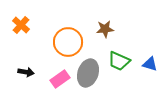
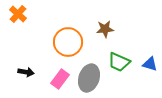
orange cross: moved 3 px left, 11 px up
green trapezoid: moved 1 px down
gray ellipse: moved 1 px right, 5 px down
pink rectangle: rotated 18 degrees counterclockwise
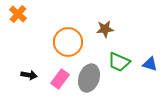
black arrow: moved 3 px right, 3 px down
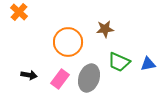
orange cross: moved 1 px right, 2 px up
blue triangle: moved 2 px left; rotated 28 degrees counterclockwise
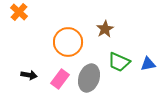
brown star: rotated 24 degrees counterclockwise
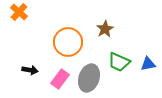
black arrow: moved 1 px right, 5 px up
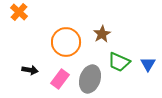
brown star: moved 3 px left, 5 px down
orange circle: moved 2 px left
blue triangle: rotated 49 degrees counterclockwise
gray ellipse: moved 1 px right, 1 px down
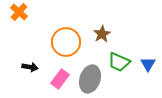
black arrow: moved 3 px up
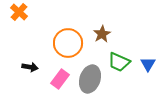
orange circle: moved 2 px right, 1 px down
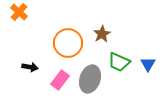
pink rectangle: moved 1 px down
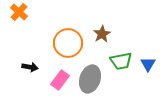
green trapezoid: moved 2 px right, 1 px up; rotated 35 degrees counterclockwise
